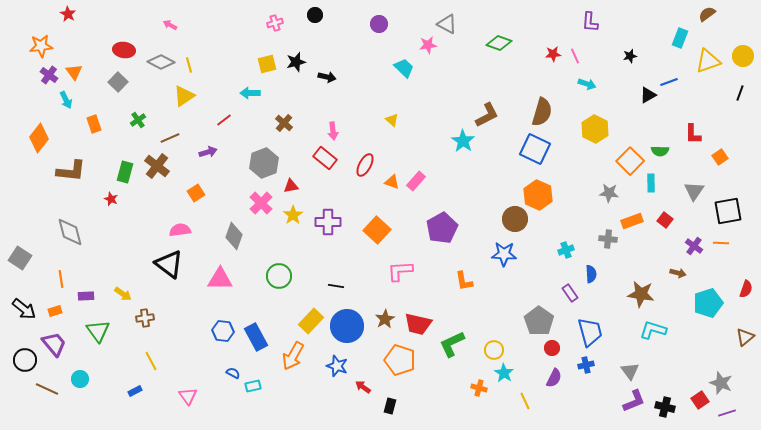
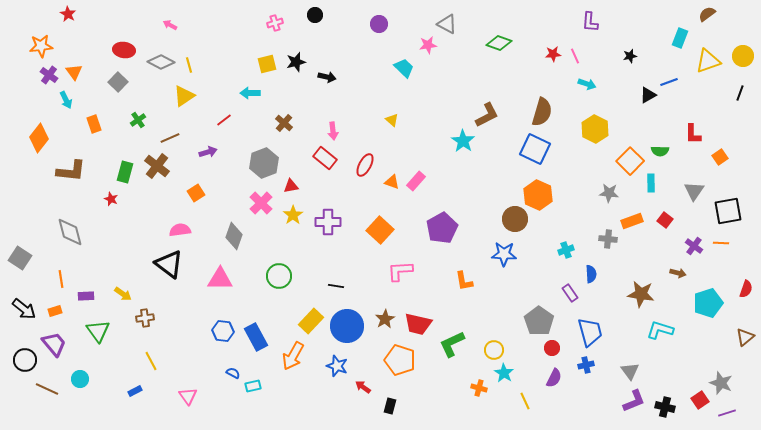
orange square at (377, 230): moved 3 px right
cyan L-shape at (653, 330): moved 7 px right
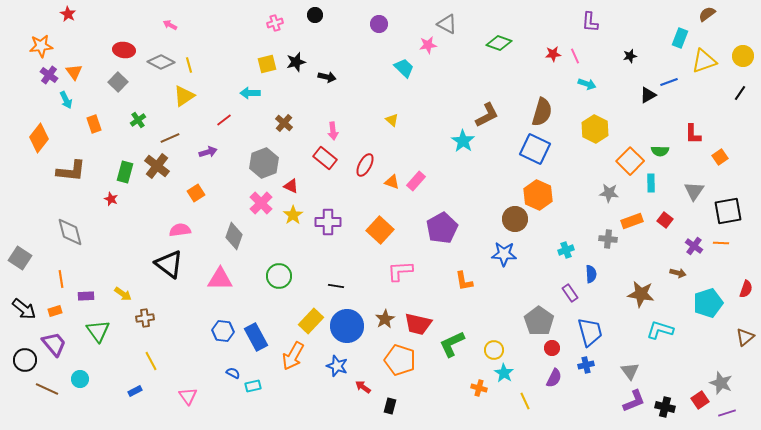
yellow triangle at (708, 61): moved 4 px left
black line at (740, 93): rotated 14 degrees clockwise
red triangle at (291, 186): rotated 35 degrees clockwise
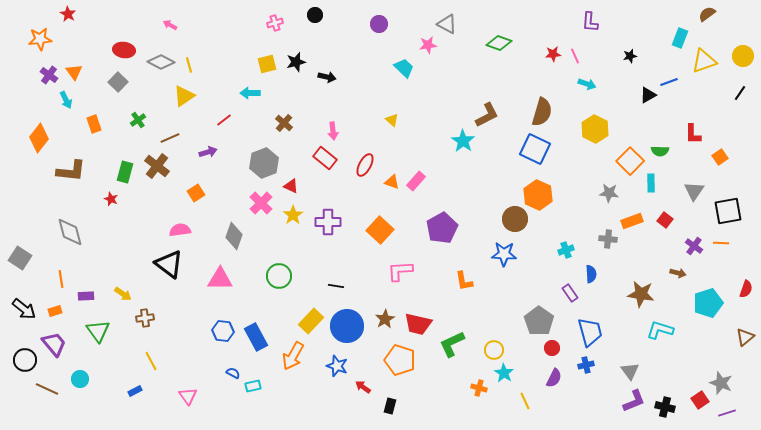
orange star at (41, 46): moved 1 px left, 7 px up
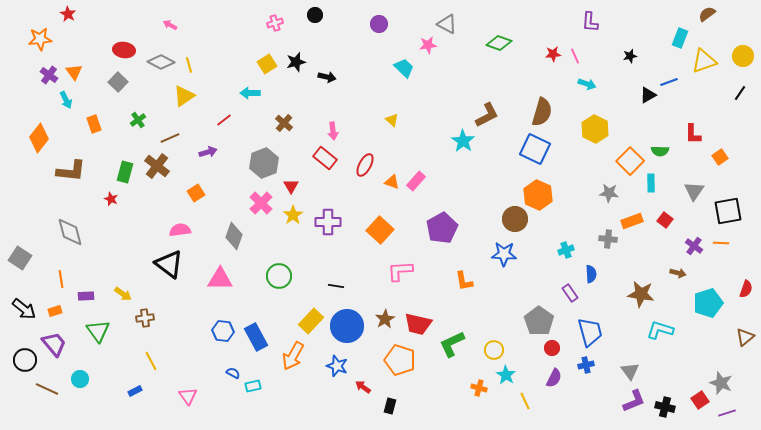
yellow square at (267, 64): rotated 18 degrees counterclockwise
red triangle at (291, 186): rotated 35 degrees clockwise
cyan star at (504, 373): moved 2 px right, 2 px down
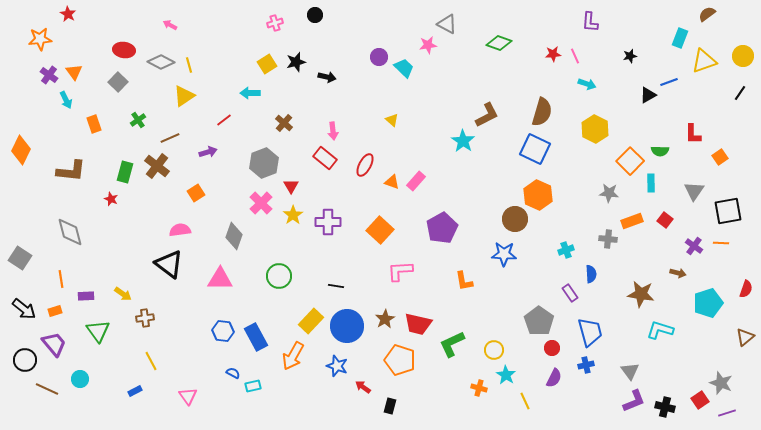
purple circle at (379, 24): moved 33 px down
orange diamond at (39, 138): moved 18 px left, 12 px down; rotated 12 degrees counterclockwise
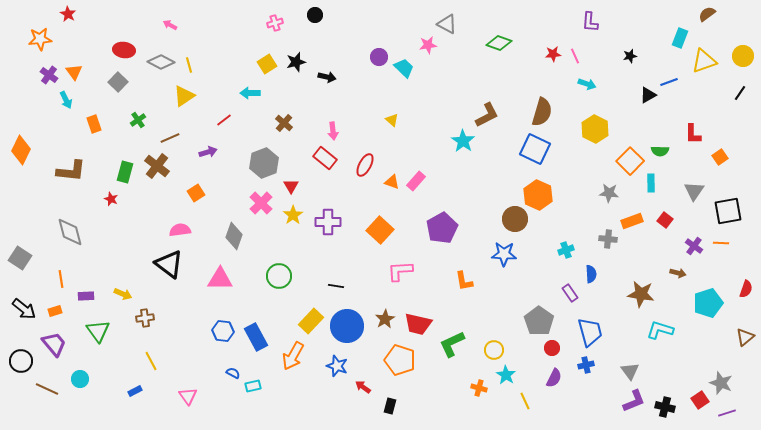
yellow arrow at (123, 294): rotated 12 degrees counterclockwise
black circle at (25, 360): moved 4 px left, 1 px down
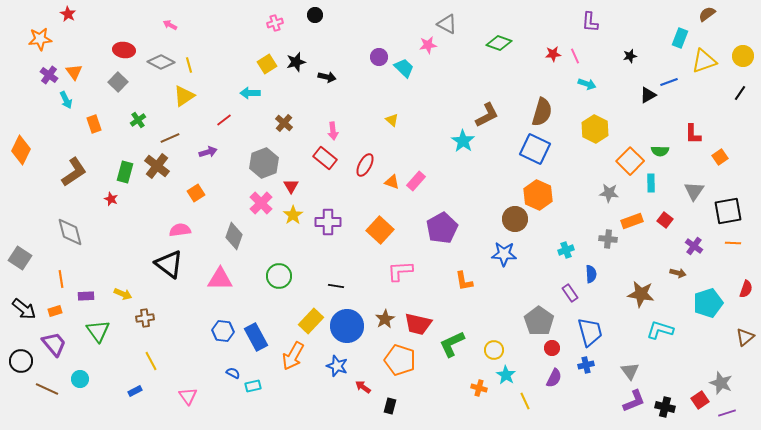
brown L-shape at (71, 171): moved 3 px right, 1 px down; rotated 40 degrees counterclockwise
orange line at (721, 243): moved 12 px right
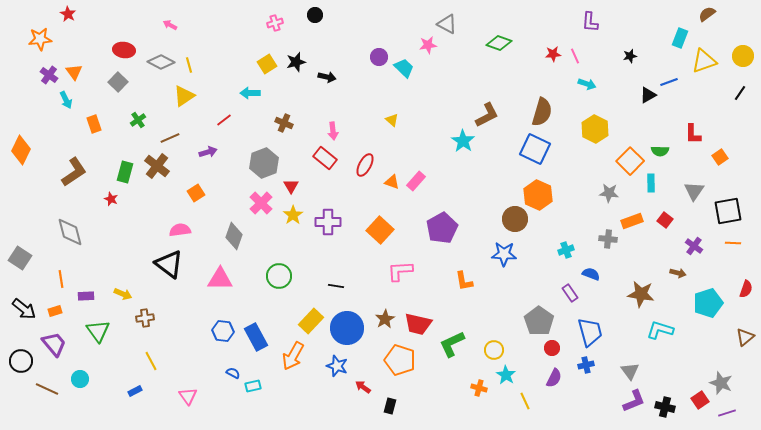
brown cross at (284, 123): rotated 18 degrees counterclockwise
blue semicircle at (591, 274): rotated 66 degrees counterclockwise
blue circle at (347, 326): moved 2 px down
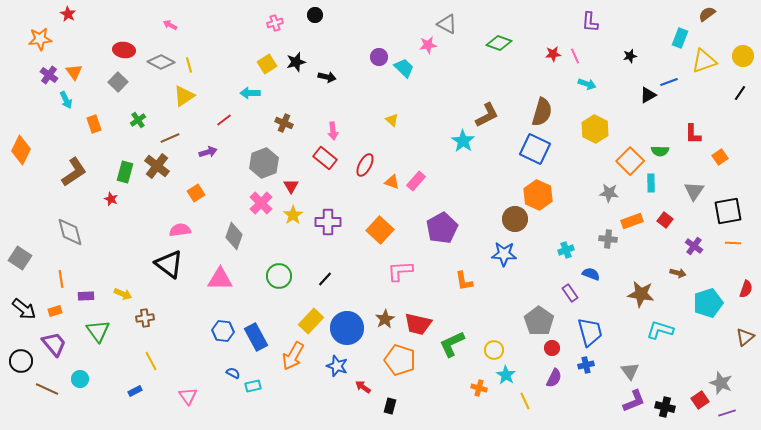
black line at (336, 286): moved 11 px left, 7 px up; rotated 56 degrees counterclockwise
